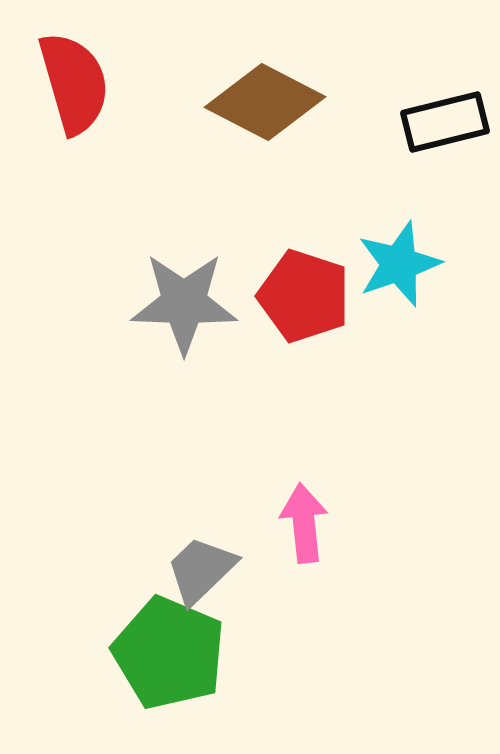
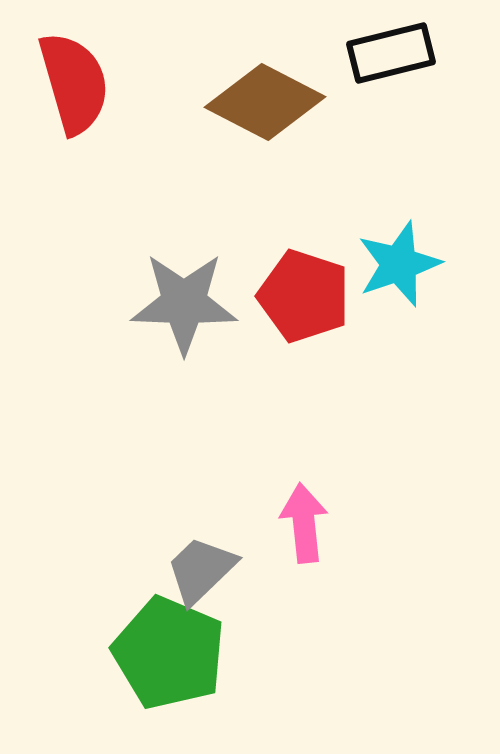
black rectangle: moved 54 px left, 69 px up
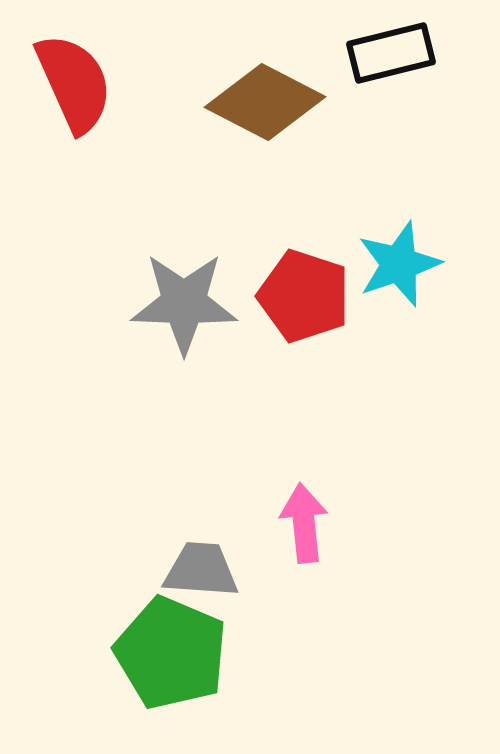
red semicircle: rotated 8 degrees counterclockwise
gray trapezoid: rotated 48 degrees clockwise
green pentagon: moved 2 px right
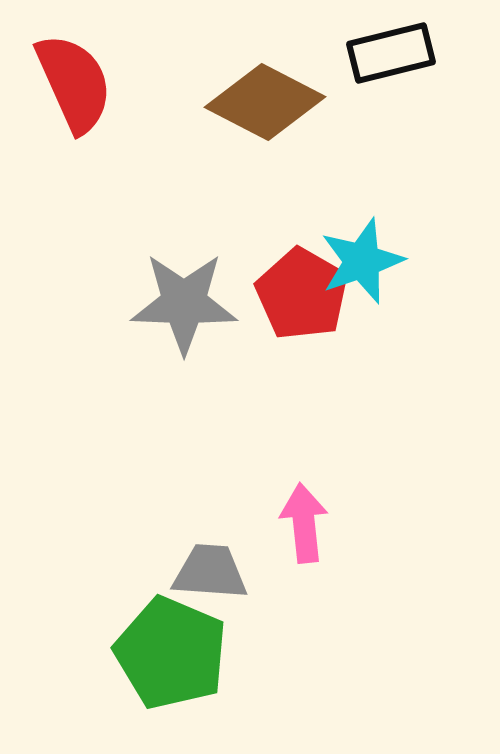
cyan star: moved 37 px left, 3 px up
red pentagon: moved 2 px left, 2 px up; rotated 12 degrees clockwise
gray trapezoid: moved 9 px right, 2 px down
